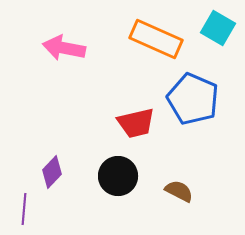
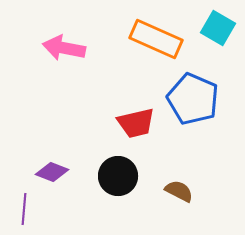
purple diamond: rotated 68 degrees clockwise
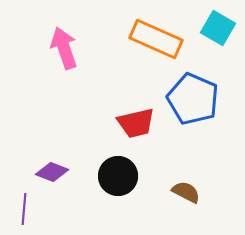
pink arrow: rotated 60 degrees clockwise
brown semicircle: moved 7 px right, 1 px down
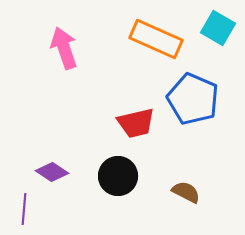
purple diamond: rotated 12 degrees clockwise
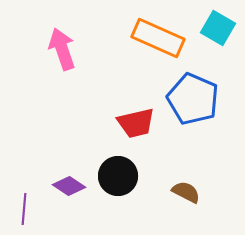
orange rectangle: moved 2 px right, 1 px up
pink arrow: moved 2 px left, 1 px down
purple diamond: moved 17 px right, 14 px down
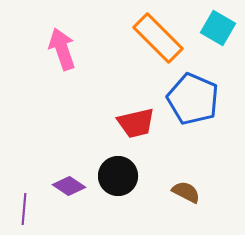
orange rectangle: rotated 21 degrees clockwise
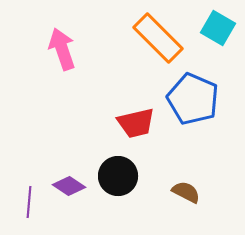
purple line: moved 5 px right, 7 px up
